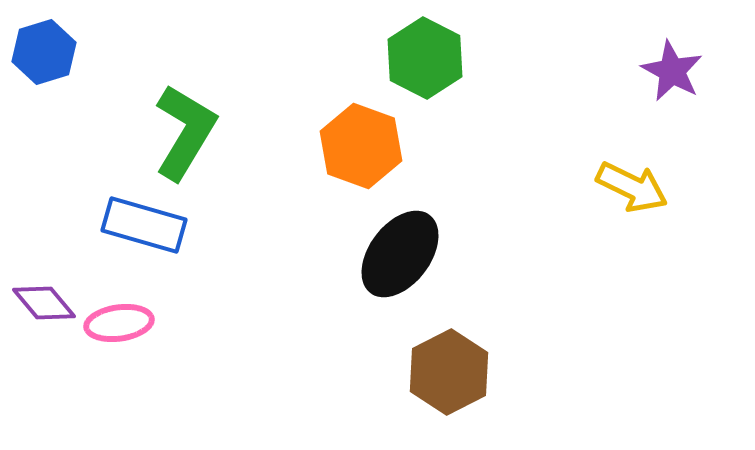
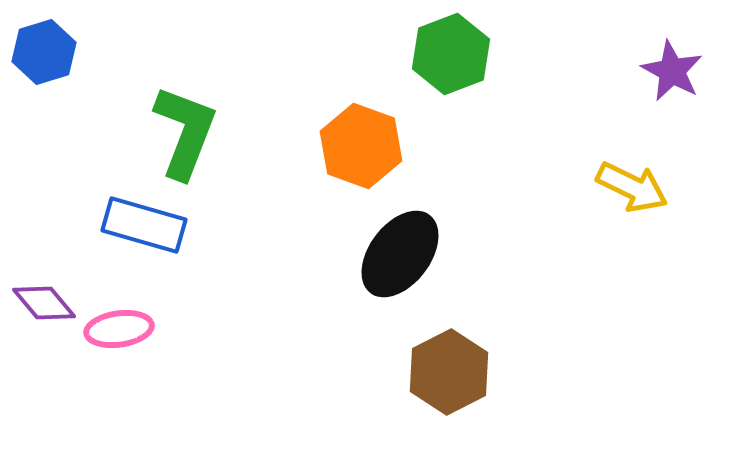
green hexagon: moved 26 px right, 4 px up; rotated 12 degrees clockwise
green L-shape: rotated 10 degrees counterclockwise
pink ellipse: moved 6 px down
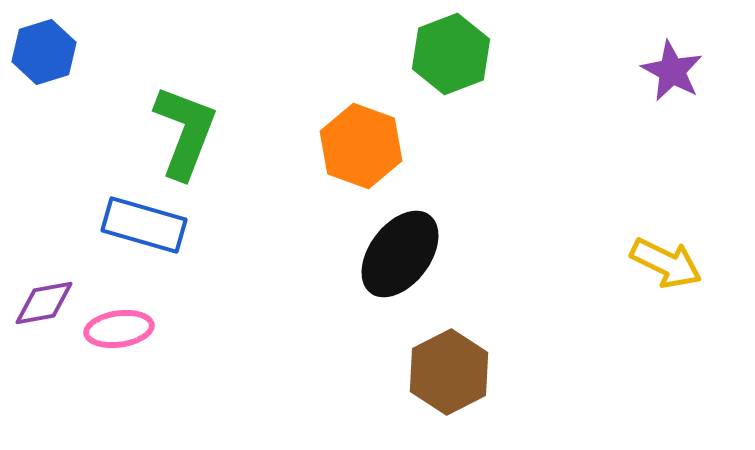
yellow arrow: moved 34 px right, 76 px down
purple diamond: rotated 60 degrees counterclockwise
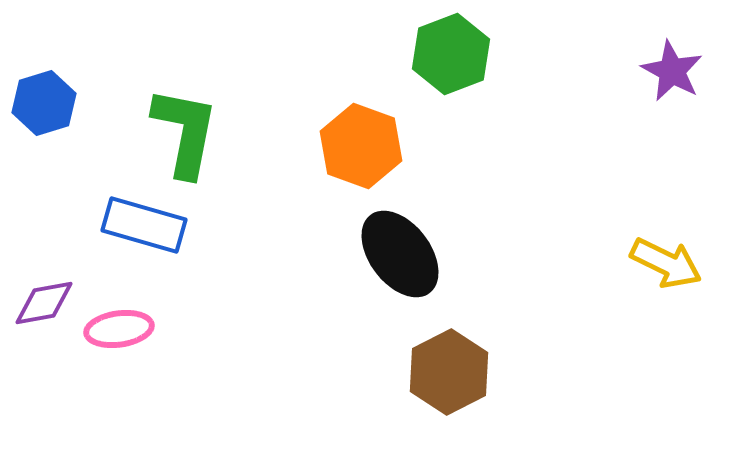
blue hexagon: moved 51 px down
green L-shape: rotated 10 degrees counterclockwise
black ellipse: rotated 74 degrees counterclockwise
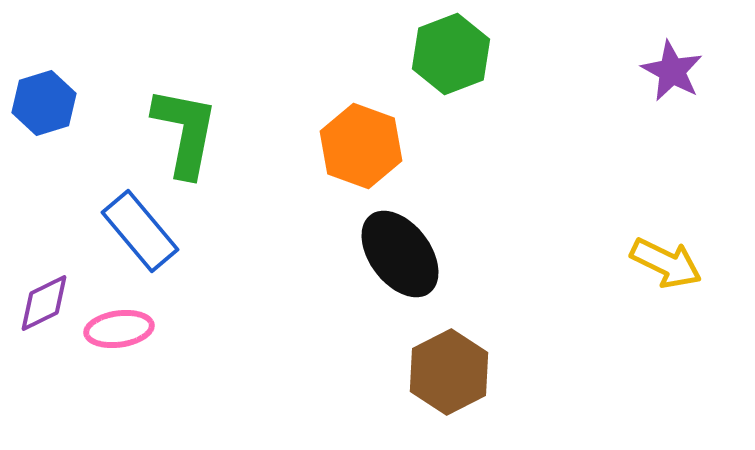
blue rectangle: moved 4 px left, 6 px down; rotated 34 degrees clockwise
purple diamond: rotated 16 degrees counterclockwise
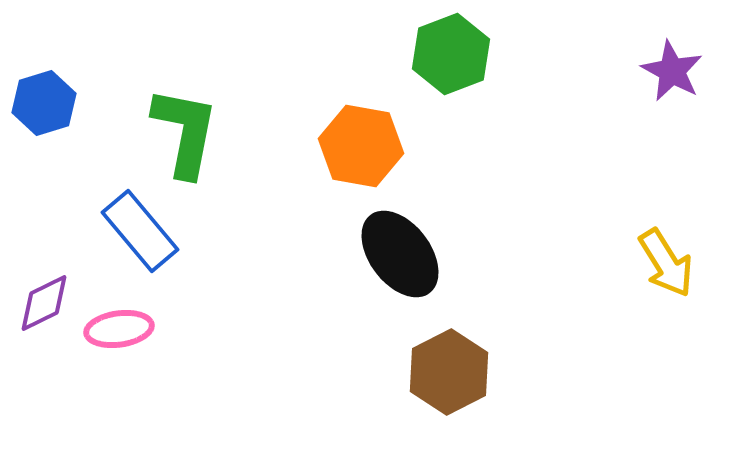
orange hexagon: rotated 10 degrees counterclockwise
yellow arrow: rotated 32 degrees clockwise
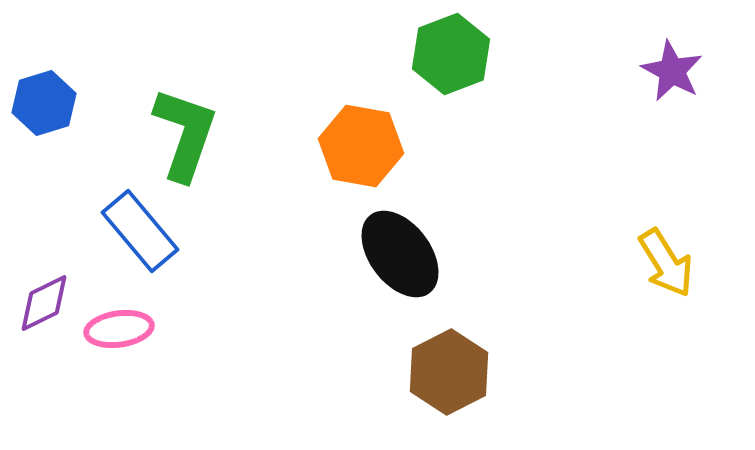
green L-shape: moved 2 px down; rotated 8 degrees clockwise
